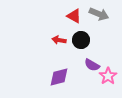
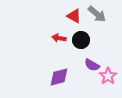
gray arrow: moved 2 px left; rotated 18 degrees clockwise
red arrow: moved 2 px up
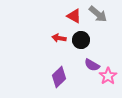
gray arrow: moved 1 px right
purple diamond: rotated 30 degrees counterclockwise
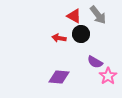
gray arrow: moved 1 px down; rotated 12 degrees clockwise
black circle: moved 6 px up
purple semicircle: moved 3 px right, 3 px up
purple diamond: rotated 50 degrees clockwise
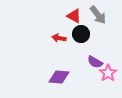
pink star: moved 3 px up
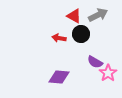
gray arrow: rotated 78 degrees counterclockwise
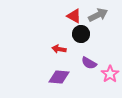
red arrow: moved 11 px down
purple semicircle: moved 6 px left, 1 px down
pink star: moved 2 px right, 1 px down
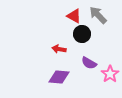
gray arrow: rotated 108 degrees counterclockwise
black circle: moved 1 px right
